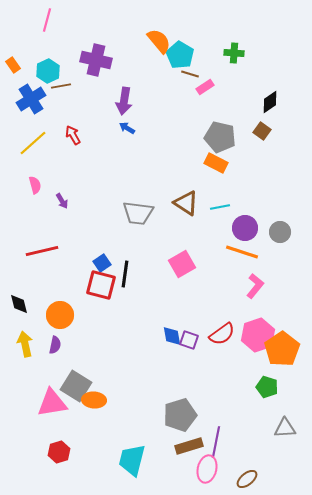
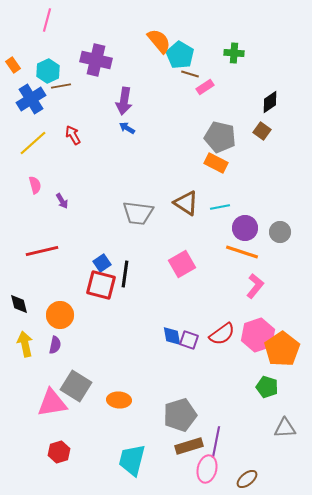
orange ellipse at (94, 400): moved 25 px right
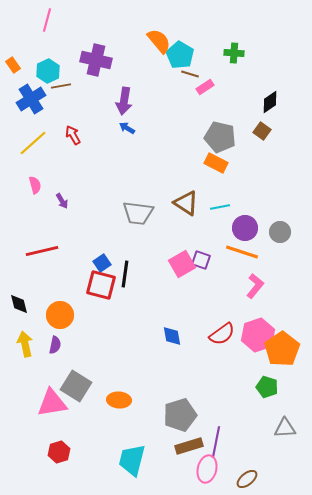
purple square at (189, 340): moved 12 px right, 80 px up
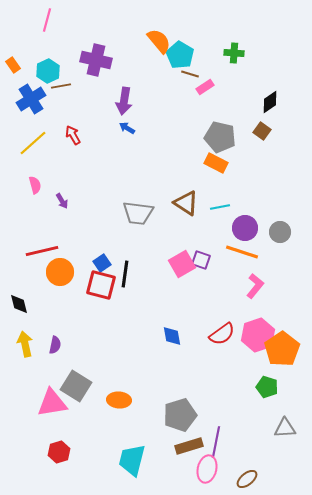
orange circle at (60, 315): moved 43 px up
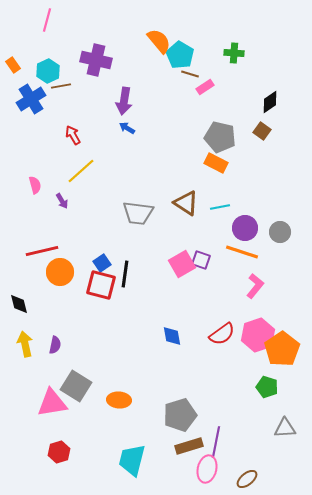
yellow line at (33, 143): moved 48 px right, 28 px down
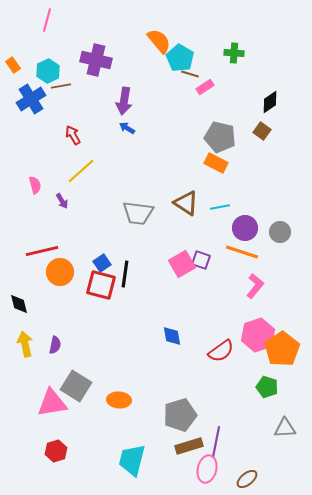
cyan pentagon at (180, 55): moved 3 px down
red semicircle at (222, 334): moved 1 px left, 17 px down
red hexagon at (59, 452): moved 3 px left, 1 px up
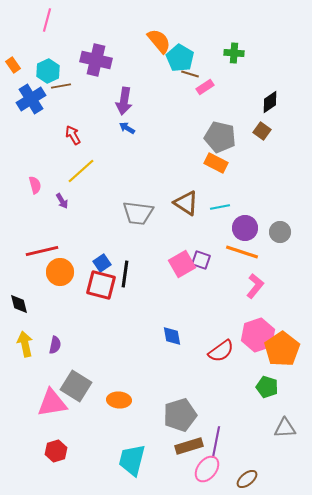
pink ellipse at (207, 469): rotated 24 degrees clockwise
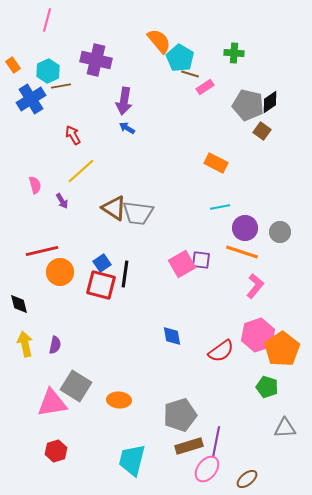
gray pentagon at (220, 137): moved 28 px right, 32 px up
brown triangle at (186, 203): moved 72 px left, 5 px down
purple square at (201, 260): rotated 12 degrees counterclockwise
